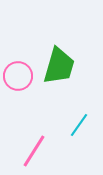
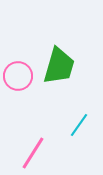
pink line: moved 1 px left, 2 px down
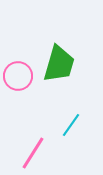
green trapezoid: moved 2 px up
cyan line: moved 8 px left
